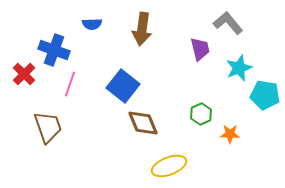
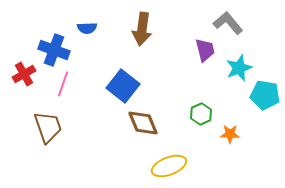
blue semicircle: moved 5 px left, 4 px down
purple trapezoid: moved 5 px right, 1 px down
red cross: rotated 15 degrees clockwise
pink line: moved 7 px left
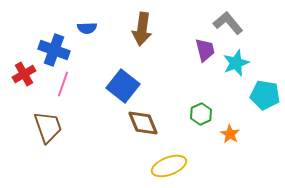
cyan star: moved 3 px left, 5 px up
orange star: rotated 30 degrees clockwise
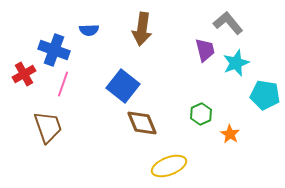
blue semicircle: moved 2 px right, 2 px down
brown diamond: moved 1 px left
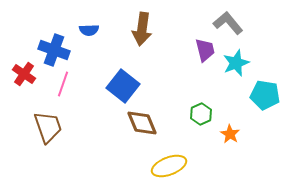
red cross: rotated 25 degrees counterclockwise
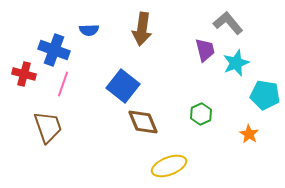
red cross: rotated 20 degrees counterclockwise
brown diamond: moved 1 px right, 1 px up
orange star: moved 19 px right
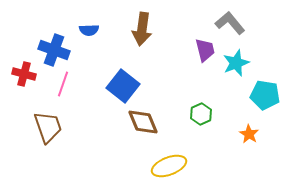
gray L-shape: moved 2 px right
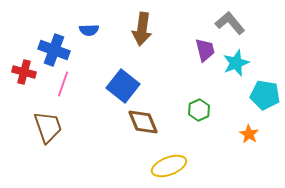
red cross: moved 2 px up
green hexagon: moved 2 px left, 4 px up
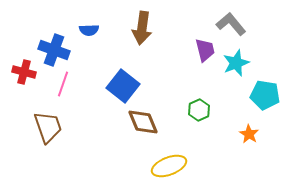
gray L-shape: moved 1 px right, 1 px down
brown arrow: moved 1 px up
